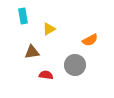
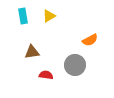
yellow triangle: moved 13 px up
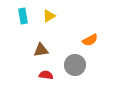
brown triangle: moved 9 px right, 2 px up
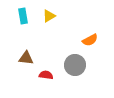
brown triangle: moved 15 px left, 8 px down; rotated 14 degrees clockwise
